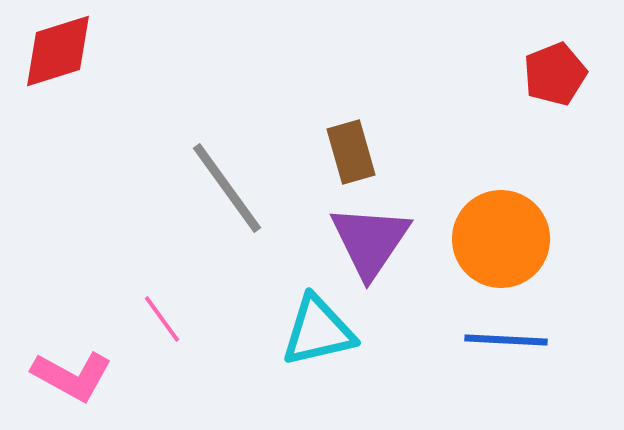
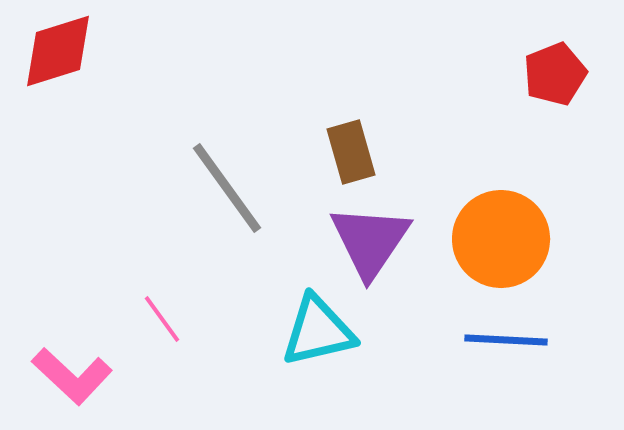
pink L-shape: rotated 14 degrees clockwise
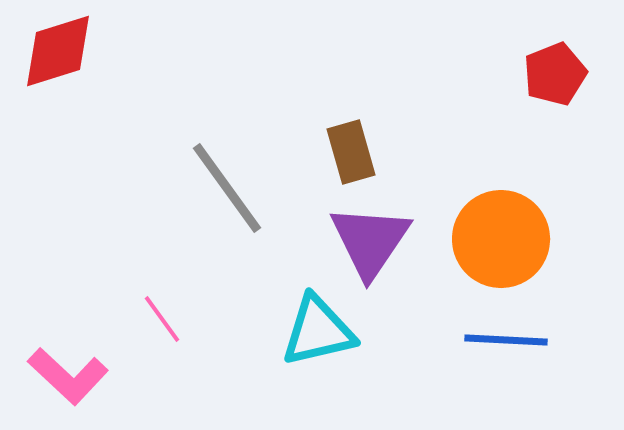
pink L-shape: moved 4 px left
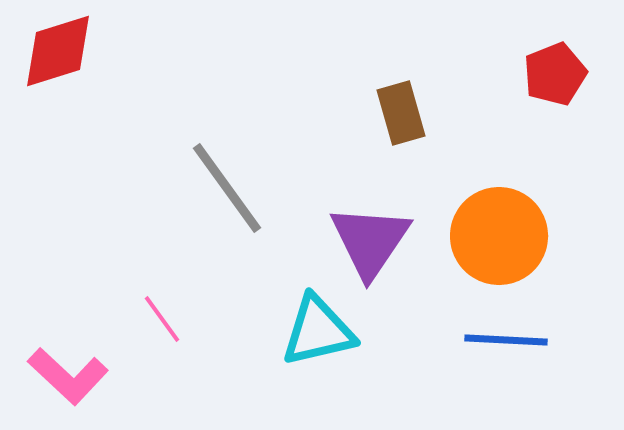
brown rectangle: moved 50 px right, 39 px up
orange circle: moved 2 px left, 3 px up
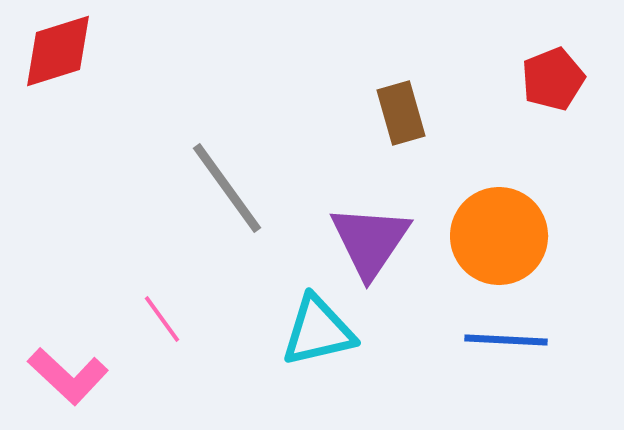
red pentagon: moved 2 px left, 5 px down
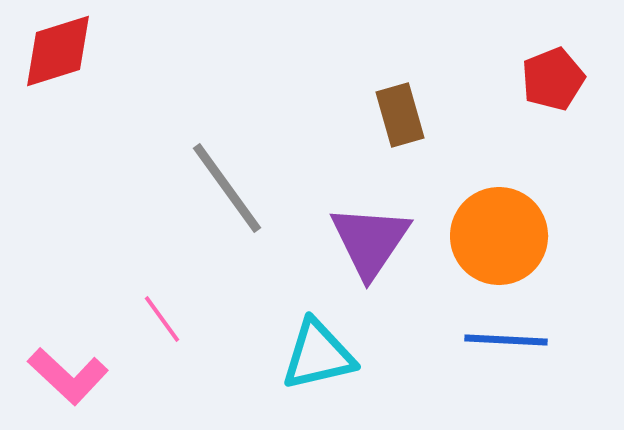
brown rectangle: moved 1 px left, 2 px down
cyan triangle: moved 24 px down
